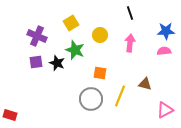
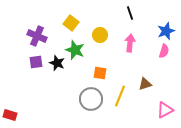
yellow square: rotated 21 degrees counterclockwise
blue star: rotated 18 degrees counterclockwise
pink semicircle: rotated 112 degrees clockwise
brown triangle: rotated 32 degrees counterclockwise
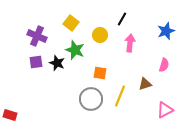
black line: moved 8 px left, 6 px down; rotated 48 degrees clockwise
pink semicircle: moved 14 px down
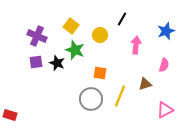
yellow square: moved 3 px down
pink arrow: moved 6 px right, 2 px down
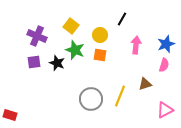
blue star: moved 13 px down
purple square: moved 2 px left
orange square: moved 18 px up
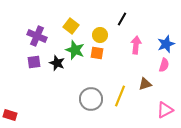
orange square: moved 3 px left, 2 px up
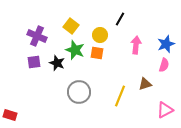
black line: moved 2 px left
gray circle: moved 12 px left, 7 px up
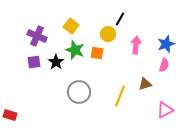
yellow circle: moved 8 px right, 1 px up
black star: moved 1 px left, 1 px up; rotated 14 degrees clockwise
